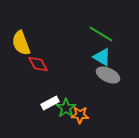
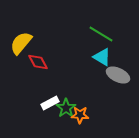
yellow semicircle: rotated 60 degrees clockwise
red diamond: moved 2 px up
gray ellipse: moved 10 px right
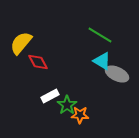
green line: moved 1 px left, 1 px down
cyan triangle: moved 4 px down
gray ellipse: moved 1 px left, 1 px up
white rectangle: moved 7 px up
green star: moved 1 px right, 3 px up
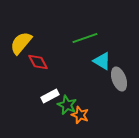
green line: moved 15 px left, 3 px down; rotated 50 degrees counterclockwise
gray ellipse: moved 2 px right, 5 px down; rotated 45 degrees clockwise
green star: rotated 12 degrees counterclockwise
orange star: rotated 18 degrees clockwise
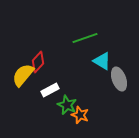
yellow semicircle: moved 2 px right, 32 px down
red diamond: rotated 70 degrees clockwise
white rectangle: moved 6 px up
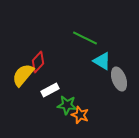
green line: rotated 45 degrees clockwise
green star: rotated 18 degrees counterclockwise
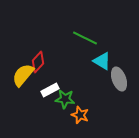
green star: moved 2 px left, 6 px up
